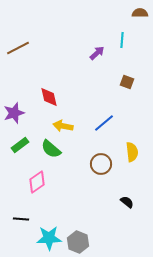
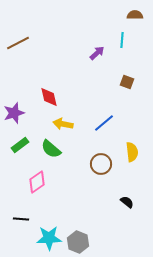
brown semicircle: moved 5 px left, 2 px down
brown line: moved 5 px up
yellow arrow: moved 2 px up
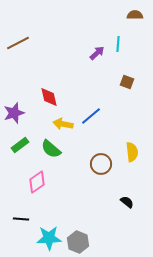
cyan line: moved 4 px left, 4 px down
blue line: moved 13 px left, 7 px up
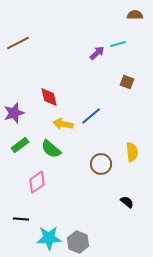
cyan line: rotated 70 degrees clockwise
